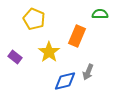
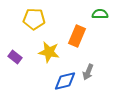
yellow pentagon: rotated 20 degrees counterclockwise
yellow star: rotated 25 degrees counterclockwise
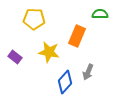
blue diamond: moved 1 px down; rotated 35 degrees counterclockwise
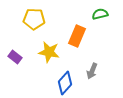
green semicircle: rotated 14 degrees counterclockwise
gray arrow: moved 4 px right, 1 px up
blue diamond: moved 1 px down
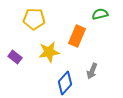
yellow star: rotated 20 degrees counterclockwise
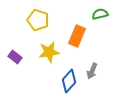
yellow pentagon: moved 4 px right, 1 px down; rotated 15 degrees clockwise
blue diamond: moved 4 px right, 2 px up
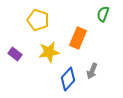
green semicircle: moved 3 px right; rotated 56 degrees counterclockwise
orange rectangle: moved 1 px right, 2 px down
purple rectangle: moved 3 px up
blue diamond: moved 1 px left, 2 px up
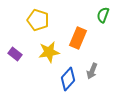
green semicircle: moved 1 px down
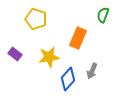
yellow pentagon: moved 2 px left, 1 px up
yellow star: moved 5 px down
